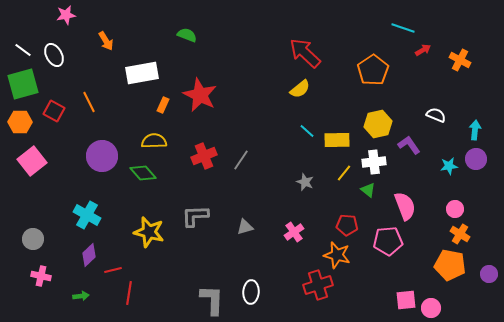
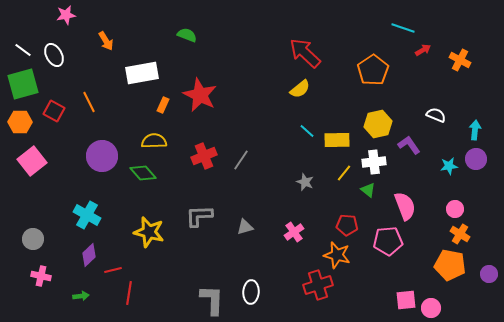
gray L-shape at (195, 216): moved 4 px right
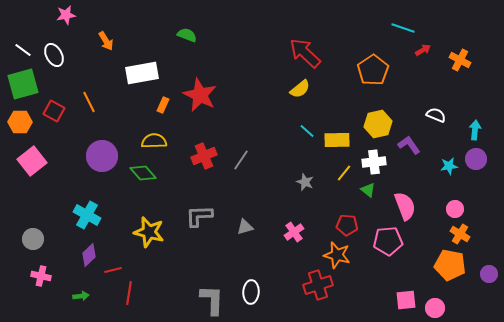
pink circle at (431, 308): moved 4 px right
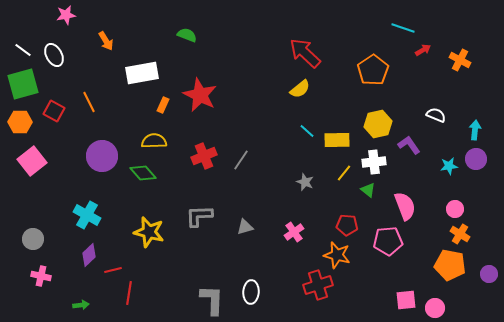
green arrow at (81, 296): moved 9 px down
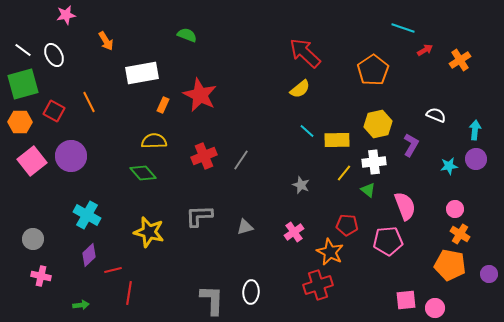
red arrow at (423, 50): moved 2 px right
orange cross at (460, 60): rotated 30 degrees clockwise
purple L-shape at (409, 145): moved 2 px right; rotated 65 degrees clockwise
purple circle at (102, 156): moved 31 px left
gray star at (305, 182): moved 4 px left, 3 px down
orange star at (337, 255): moved 7 px left, 3 px up; rotated 12 degrees clockwise
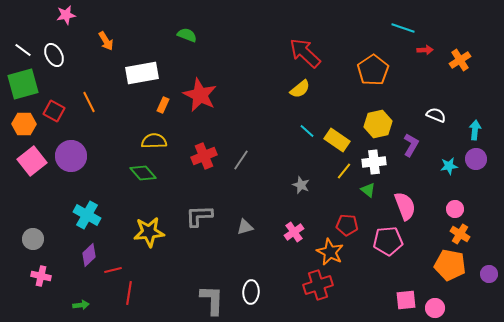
red arrow at (425, 50): rotated 28 degrees clockwise
orange hexagon at (20, 122): moved 4 px right, 2 px down
yellow rectangle at (337, 140): rotated 35 degrees clockwise
yellow line at (344, 173): moved 2 px up
yellow star at (149, 232): rotated 20 degrees counterclockwise
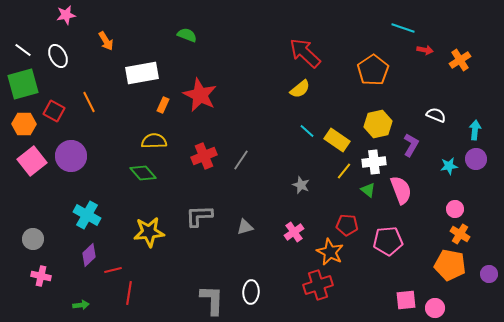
red arrow at (425, 50): rotated 14 degrees clockwise
white ellipse at (54, 55): moved 4 px right, 1 px down
pink semicircle at (405, 206): moved 4 px left, 16 px up
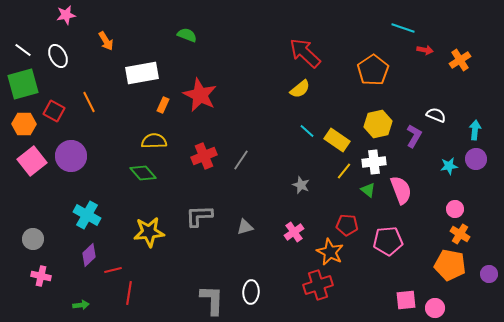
purple L-shape at (411, 145): moved 3 px right, 9 px up
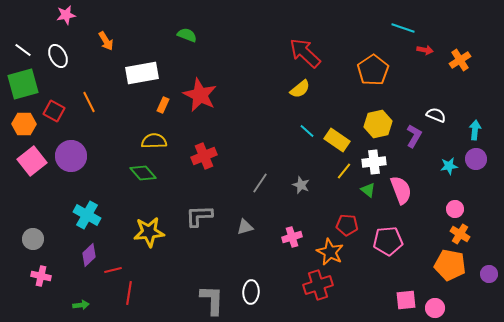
gray line at (241, 160): moved 19 px right, 23 px down
pink cross at (294, 232): moved 2 px left, 5 px down; rotated 18 degrees clockwise
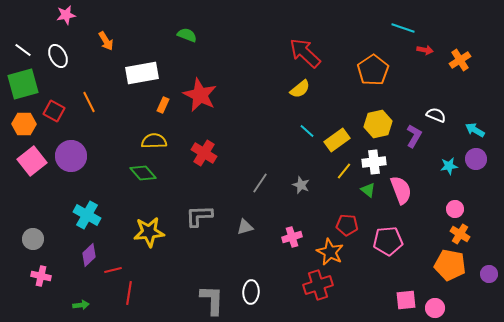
cyan arrow at (475, 130): rotated 66 degrees counterclockwise
yellow rectangle at (337, 140): rotated 70 degrees counterclockwise
red cross at (204, 156): moved 3 px up; rotated 35 degrees counterclockwise
